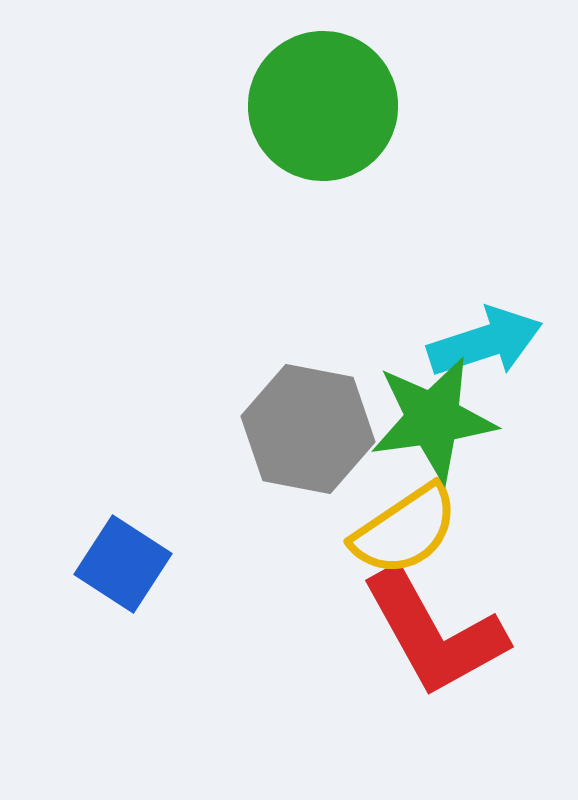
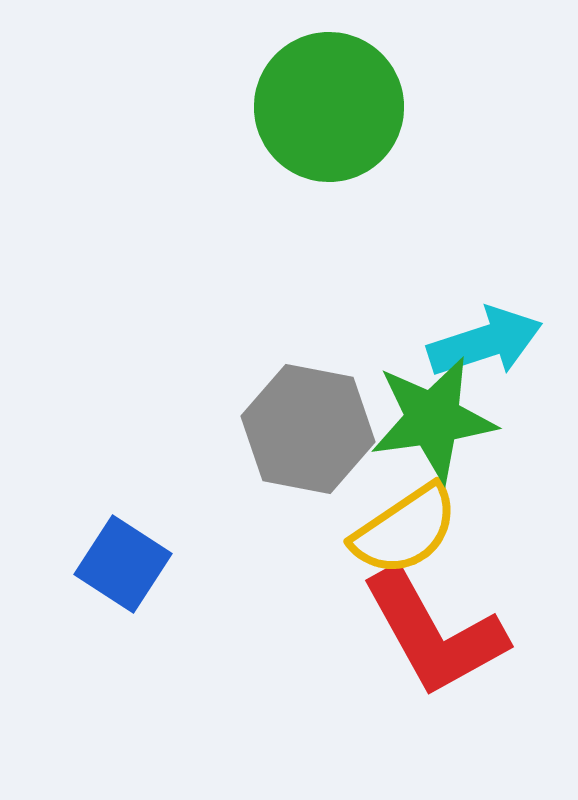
green circle: moved 6 px right, 1 px down
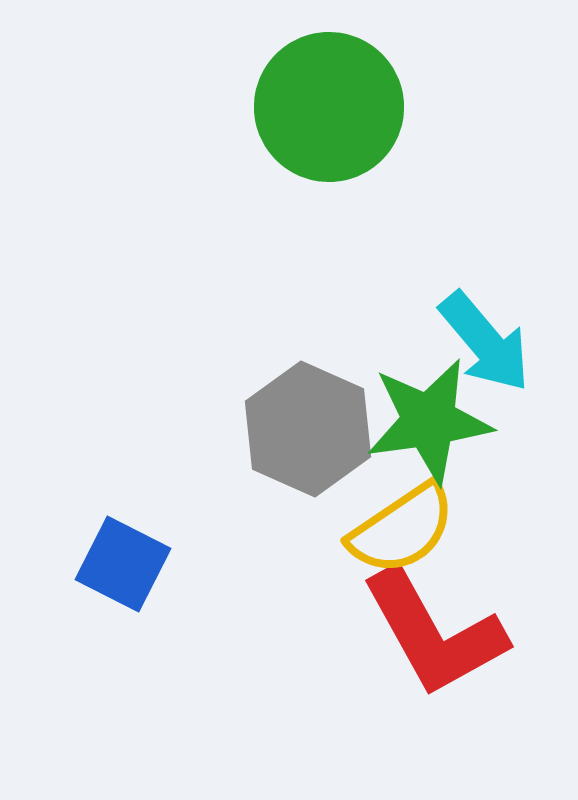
cyan arrow: rotated 68 degrees clockwise
green star: moved 4 px left, 2 px down
gray hexagon: rotated 13 degrees clockwise
yellow semicircle: moved 3 px left, 1 px up
blue square: rotated 6 degrees counterclockwise
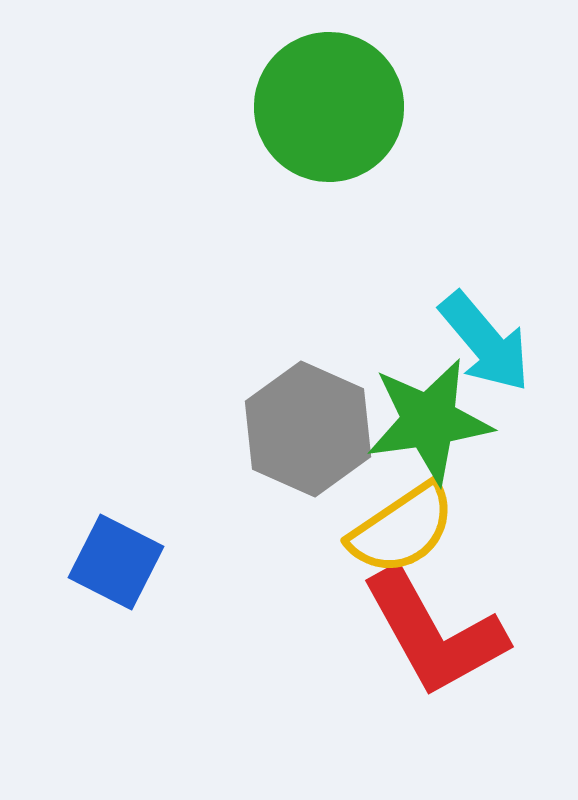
blue square: moved 7 px left, 2 px up
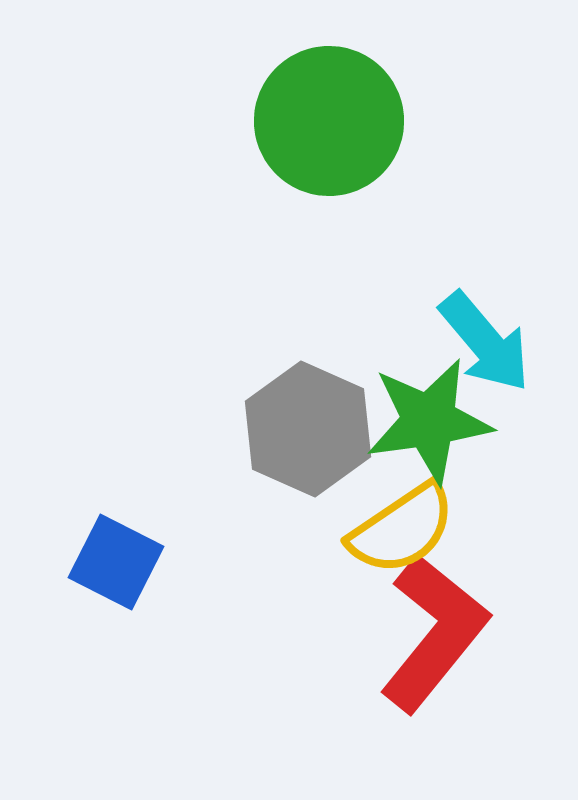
green circle: moved 14 px down
red L-shape: rotated 112 degrees counterclockwise
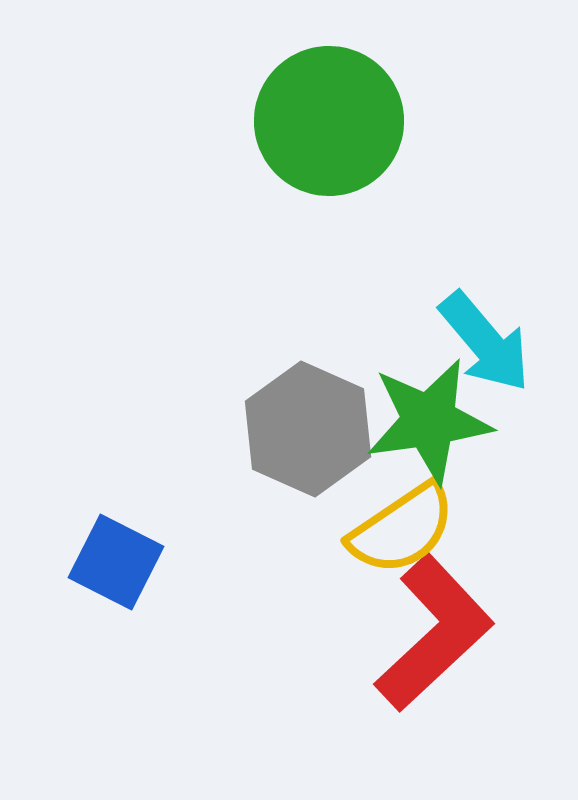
red L-shape: rotated 8 degrees clockwise
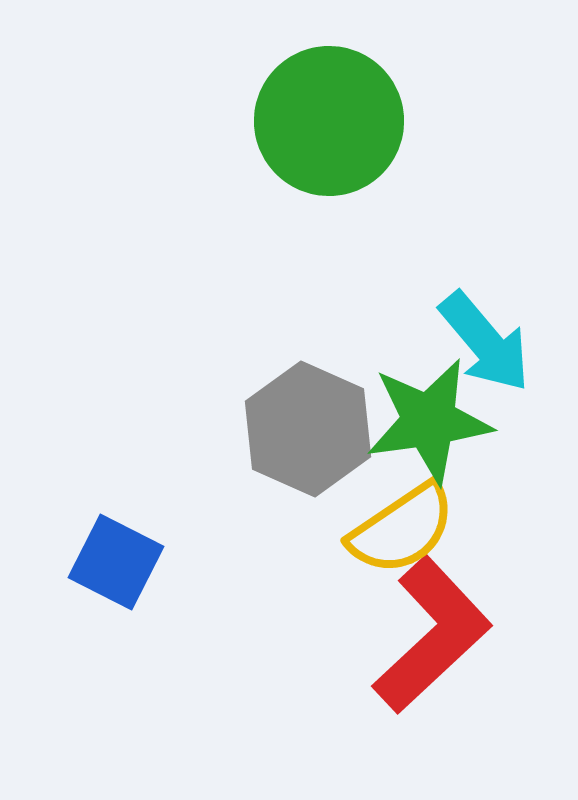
red L-shape: moved 2 px left, 2 px down
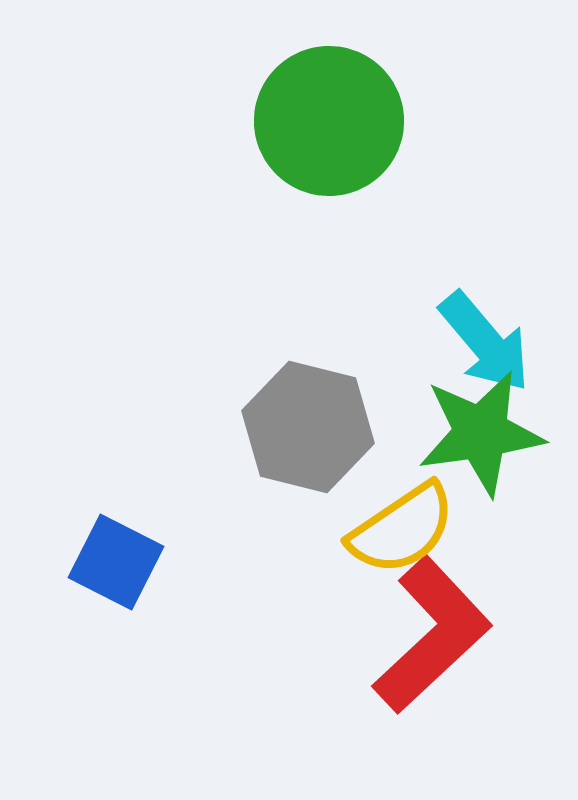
green star: moved 52 px right, 12 px down
gray hexagon: moved 2 px up; rotated 10 degrees counterclockwise
